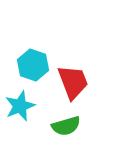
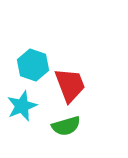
red trapezoid: moved 3 px left, 3 px down
cyan star: moved 2 px right
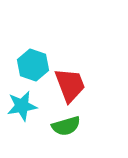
cyan star: rotated 12 degrees clockwise
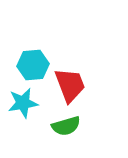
cyan hexagon: rotated 24 degrees counterclockwise
cyan star: moved 1 px right, 3 px up
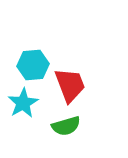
cyan star: rotated 20 degrees counterclockwise
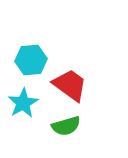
cyan hexagon: moved 2 px left, 5 px up
red trapezoid: rotated 33 degrees counterclockwise
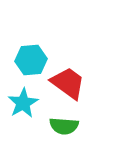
red trapezoid: moved 2 px left, 2 px up
green semicircle: moved 2 px left; rotated 20 degrees clockwise
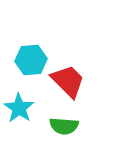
red trapezoid: moved 2 px up; rotated 9 degrees clockwise
cyan star: moved 4 px left, 5 px down; rotated 8 degrees counterclockwise
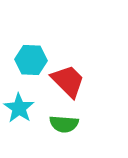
cyan hexagon: rotated 8 degrees clockwise
green semicircle: moved 2 px up
